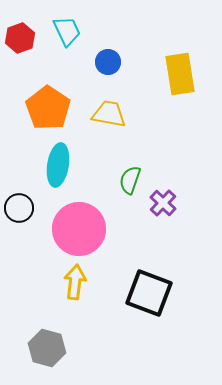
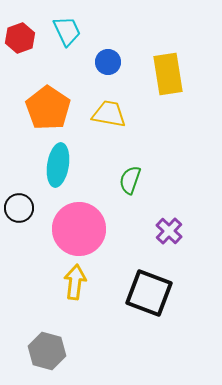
yellow rectangle: moved 12 px left
purple cross: moved 6 px right, 28 px down
gray hexagon: moved 3 px down
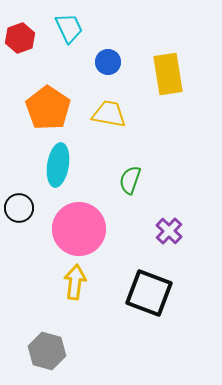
cyan trapezoid: moved 2 px right, 3 px up
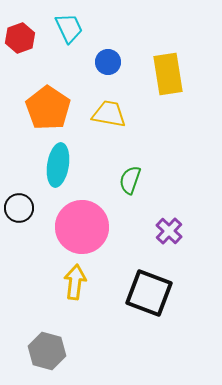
pink circle: moved 3 px right, 2 px up
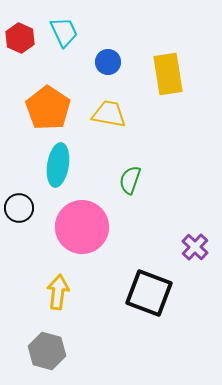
cyan trapezoid: moved 5 px left, 4 px down
red hexagon: rotated 16 degrees counterclockwise
purple cross: moved 26 px right, 16 px down
yellow arrow: moved 17 px left, 10 px down
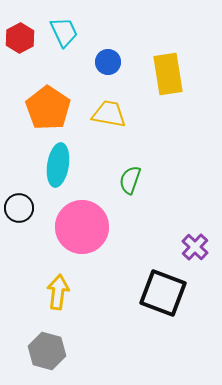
red hexagon: rotated 8 degrees clockwise
black square: moved 14 px right
